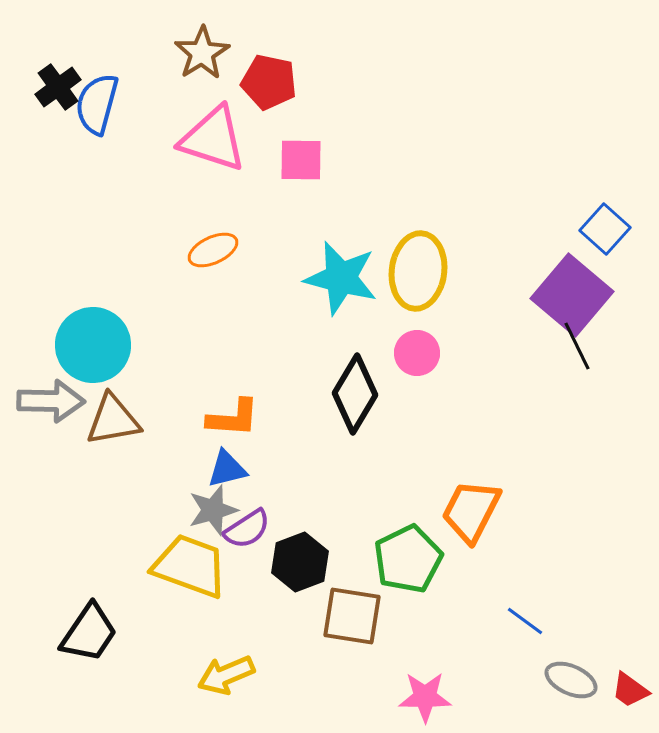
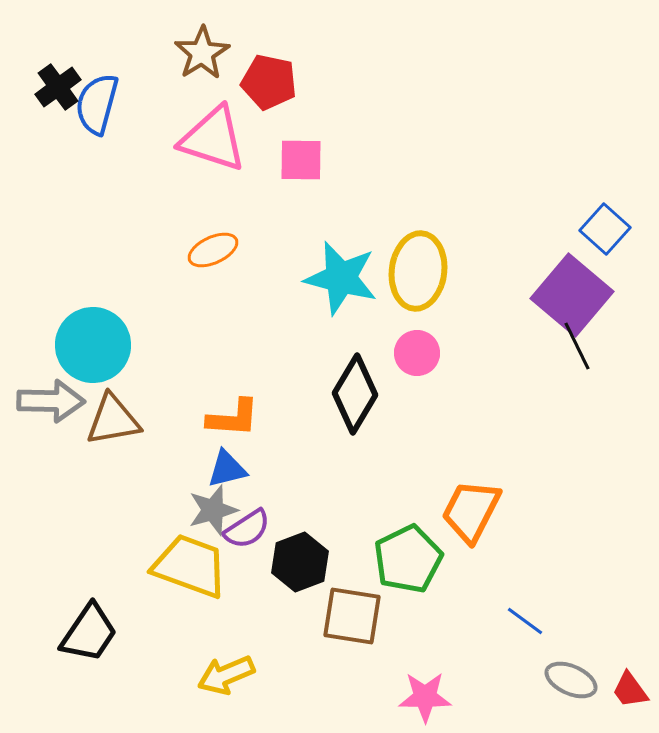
red trapezoid: rotated 18 degrees clockwise
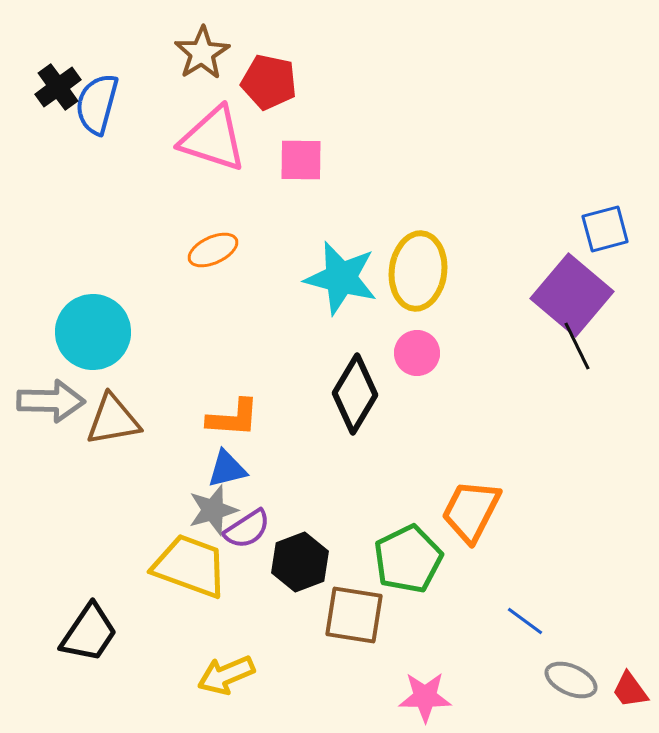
blue square: rotated 33 degrees clockwise
cyan circle: moved 13 px up
brown square: moved 2 px right, 1 px up
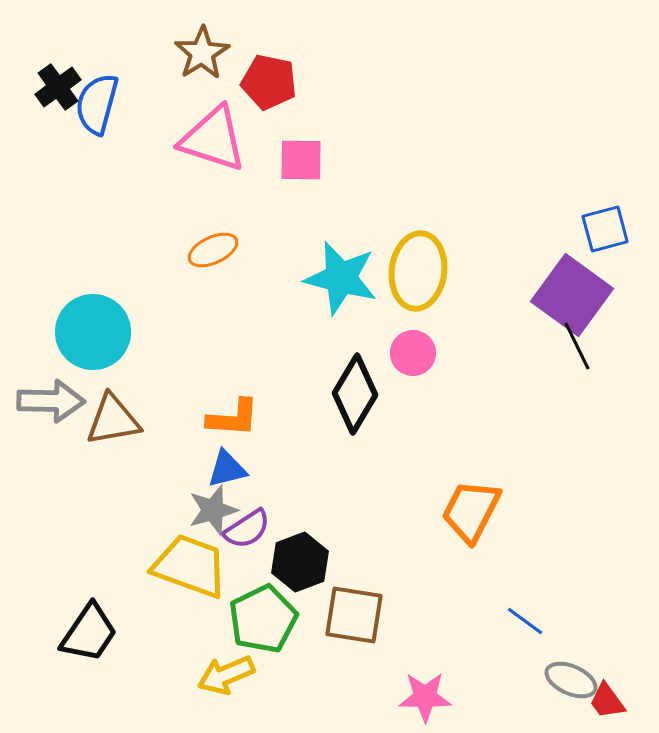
purple square: rotated 4 degrees counterclockwise
pink circle: moved 4 px left
green pentagon: moved 145 px left, 60 px down
red trapezoid: moved 23 px left, 11 px down
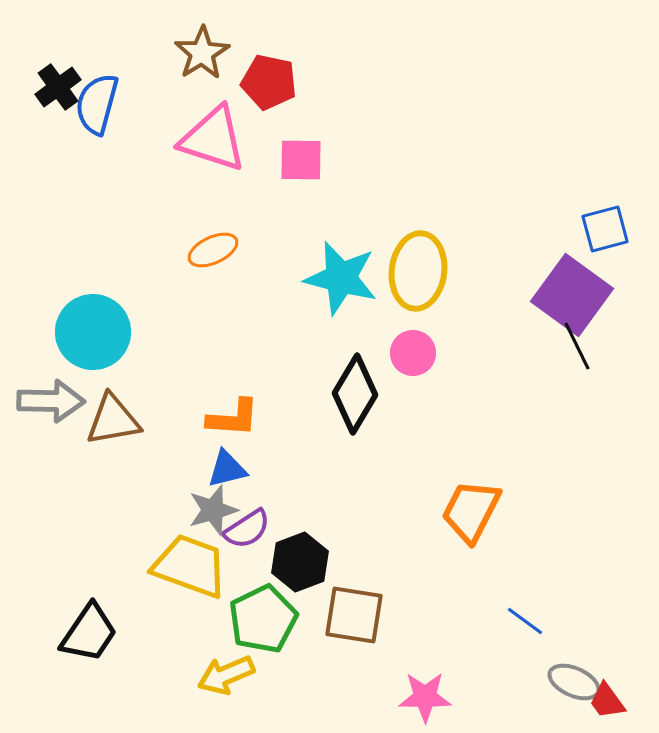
gray ellipse: moved 3 px right, 2 px down
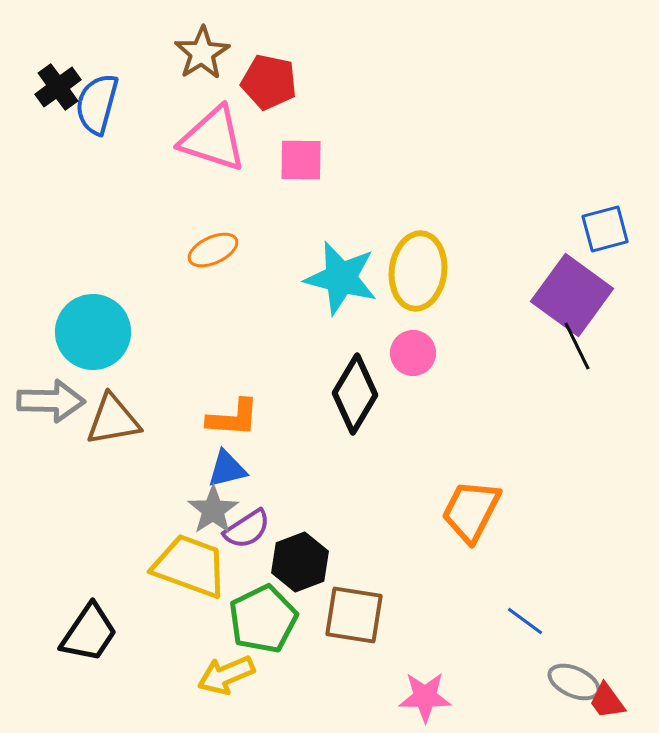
gray star: rotated 18 degrees counterclockwise
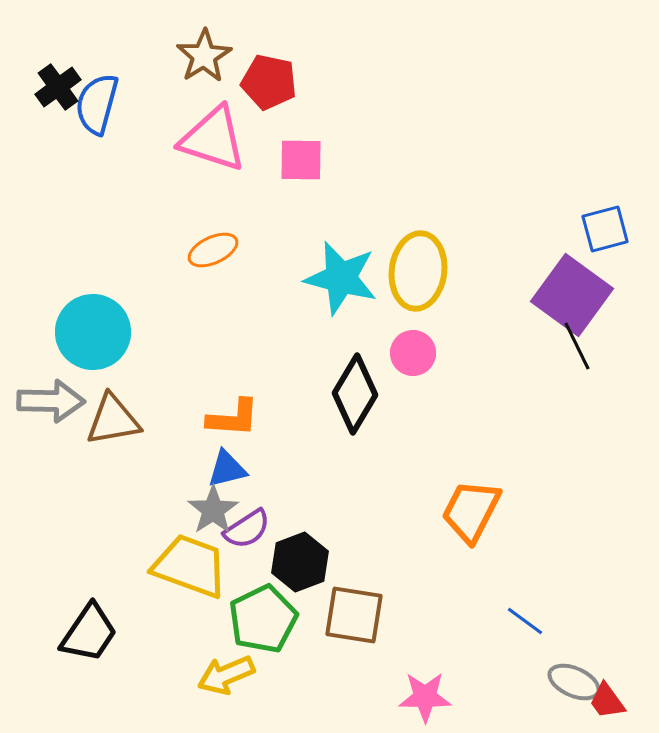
brown star: moved 2 px right, 3 px down
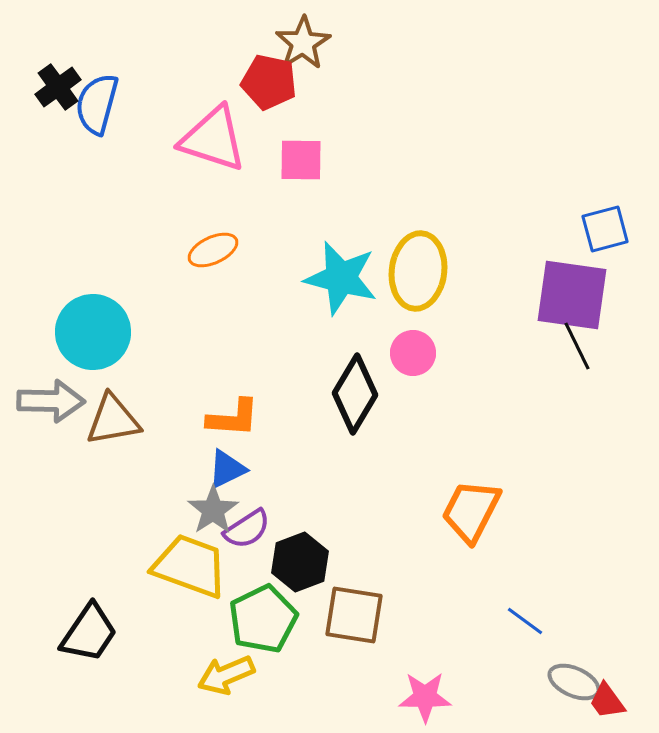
brown star: moved 99 px right, 13 px up
purple square: rotated 28 degrees counterclockwise
blue triangle: rotated 12 degrees counterclockwise
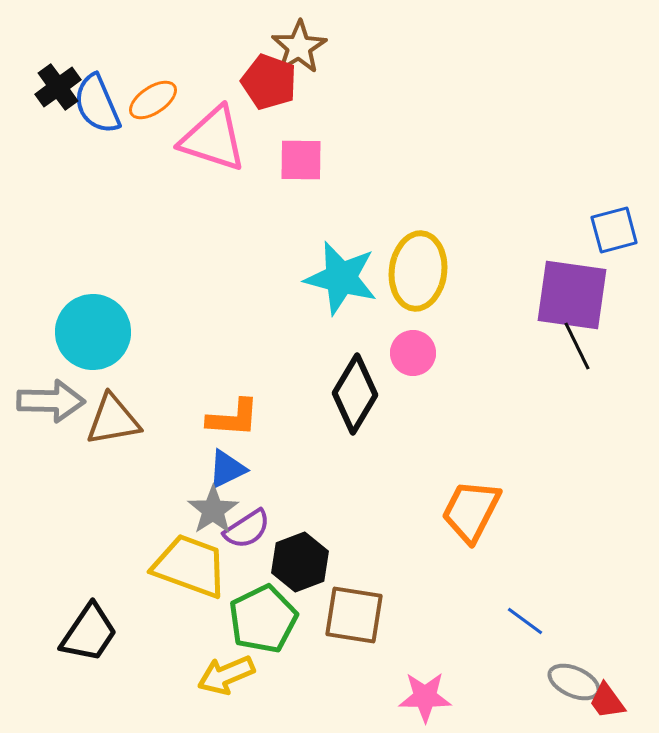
brown star: moved 4 px left, 4 px down
red pentagon: rotated 8 degrees clockwise
blue semicircle: rotated 38 degrees counterclockwise
blue square: moved 9 px right, 1 px down
orange ellipse: moved 60 px left, 150 px up; rotated 9 degrees counterclockwise
